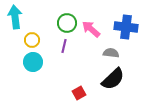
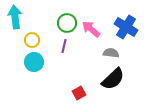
blue cross: rotated 25 degrees clockwise
cyan circle: moved 1 px right
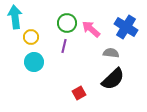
yellow circle: moved 1 px left, 3 px up
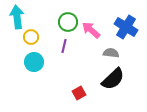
cyan arrow: moved 2 px right
green circle: moved 1 px right, 1 px up
pink arrow: moved 1 px down
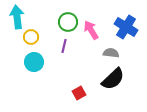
pink arrow: rotated 18 degrees clockwise
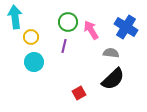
cyan arrow: moved 2 px left
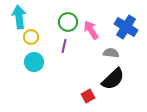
cyan arrow: moved 4 px right
red square: moved 9 px right, 3 px down
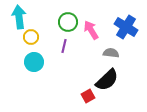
black semicircle: moved 6 px left, 1 px down
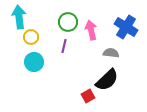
pink arrow: rotated 18 degrees clockwise
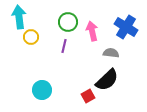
pink arrow: moved 1 px right, 1 px down
cyan circle: moved 8 px right, 28 px down
